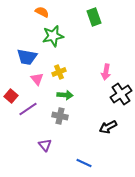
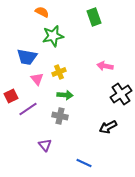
pink arrow: moved 1 px left, 6 px up; rotated 91 degrees clockwise
red square: rotated 24 degrees clockwise
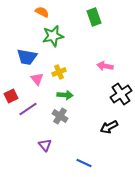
gray cross: rotated 21 degrees clockwise
black arrow: moved 1 px right
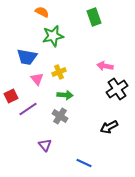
black cross: moved 4 px left, 5 px up
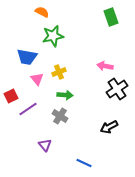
green rectangle: moved 17 px right
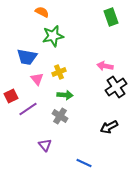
black cross: moved 1 px left, 2 px up
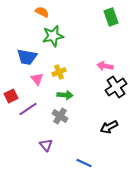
purple triangle: moved 1 px right
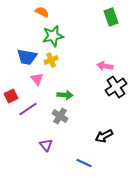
yellow cross: moved 8 px left, 12 px up
black arrow: moved 5 px left, 9 px down
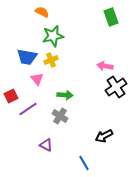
purple triangle: rotated 24 degrees counterclockwise
blue line: rotated 35 degrees clockwise
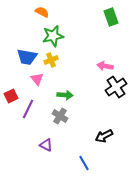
purple line: rotated 30 degrees counterclockwise
